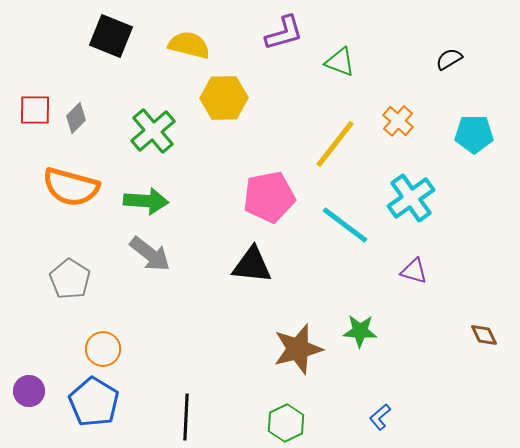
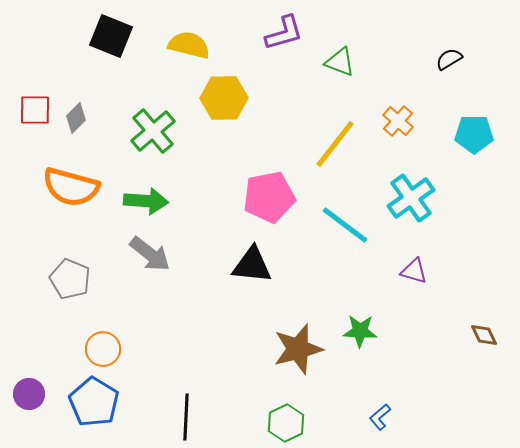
gray pentagon: rotated 9 degrees counterclockwise
purple circle: moved 3 px down
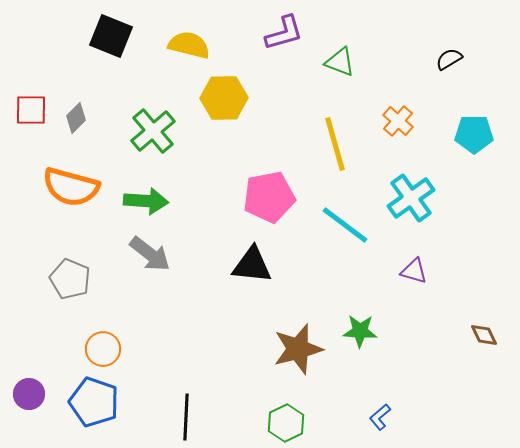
red square: moved 4 px left
yellow line: rotated 54 degrees counterclockwise
blue pentagon: rotated 12 degrees counterclockwise
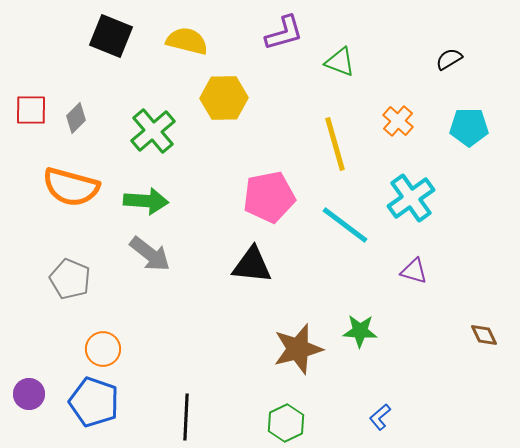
yellow semicircle: moved 2 px left, 4 px up
cyan pentagon: moved 5 px left, 7 px up
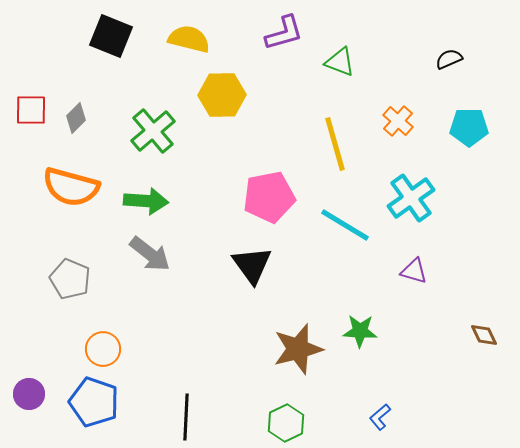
yellow semicircle: moved 2 px right, 2 px up
black semicircle: rotated 8 degrees clockwise
yellow hexagon: moved 2 px left, 3 px up
cyan line: rotated 6 degrees counterclockwise
black triangle: rotated 48 degrees clockwise
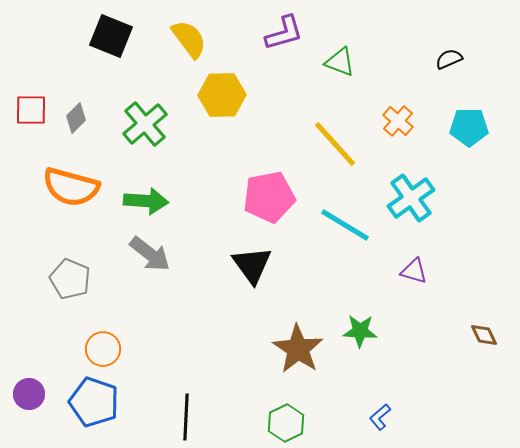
yellow semicircle: rotated 39 degrees clockwise
green cross: moved 8 px left, 7 px up
yellow line: rotated 26 degrees counterclockwise
brown star: rotated 24 degrees counterclockwise
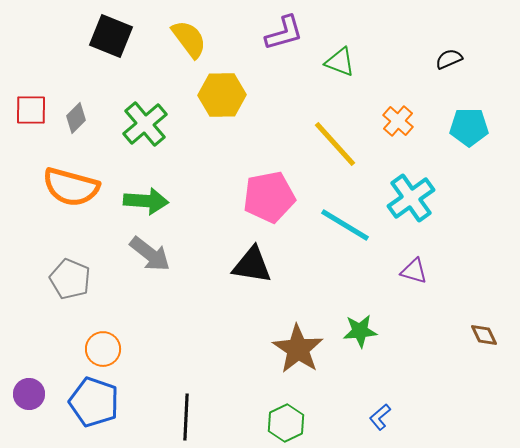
black triangle: rotated 45 degrees counterclockwise
green star: rotated 8 degrees counterclockwise
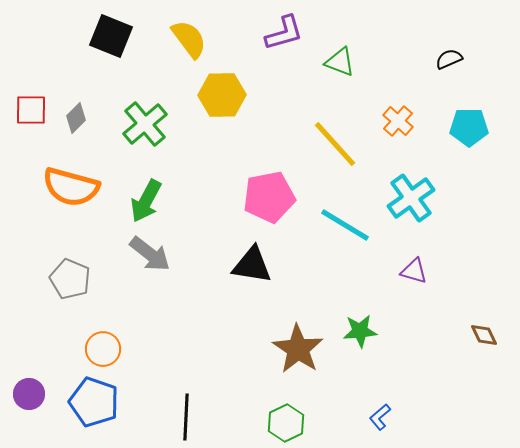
green arrow: rotated 114 degrees clockwise
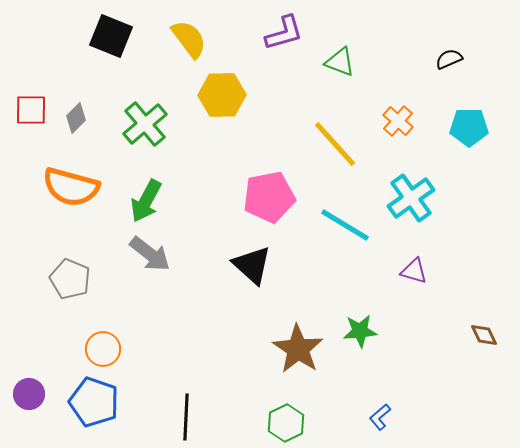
black triangle: rotated 33 degrees clockwise
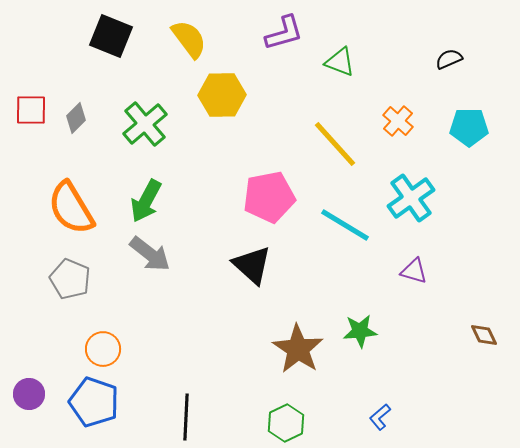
orange semicircle: moved 21 px down; rotated 44 degrees clockwise
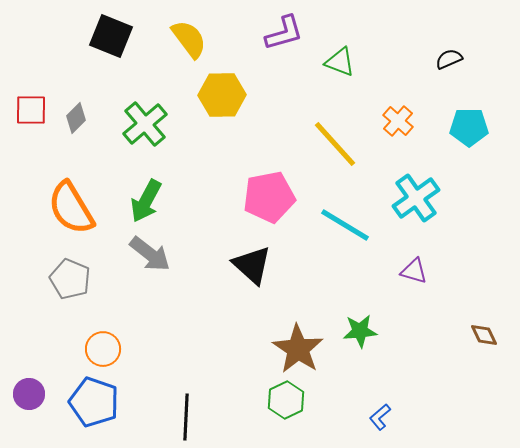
cyan cross: moved 5 px right
green hexagon: moved 23 px up
